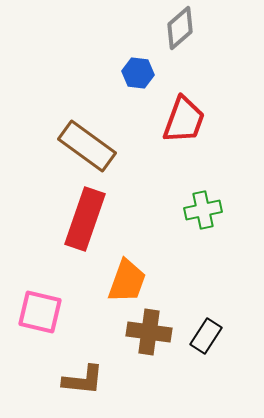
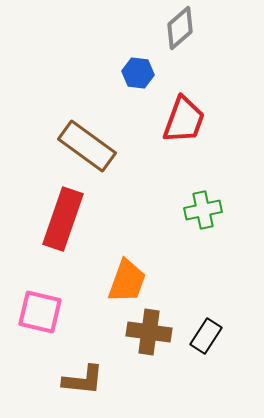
red rectangle: moved 22 px left
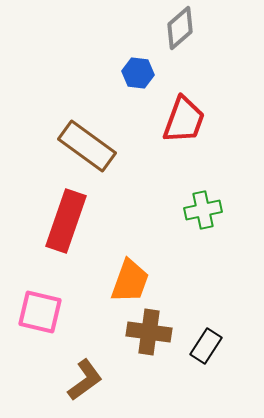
red rectangle: moved 3 px right, 2 px down
orange trapezoid: moved 3 px right
black rectangle: moved 10 px down
brown L-shape: moved 2 px right; rotated 42 degrees counterclockwise
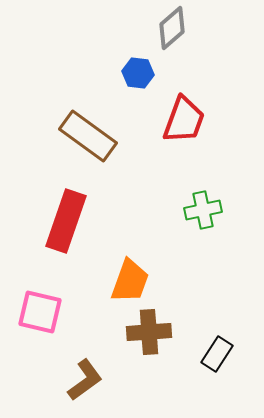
gray diamond: moved 8 px left
brown rectangle: moved 1 px right, 10 px up
brown cross: rotated 12 degrees counterclockwise
black rectangle: moved 11 px right, 8 px down
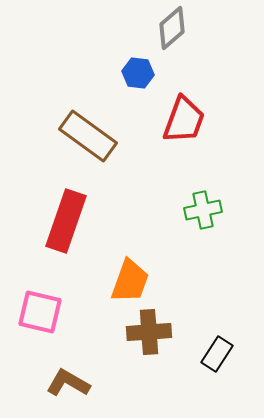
brown L-shape: moved 17 px left, 3 px down; rotated 114 degrees counterclockwise
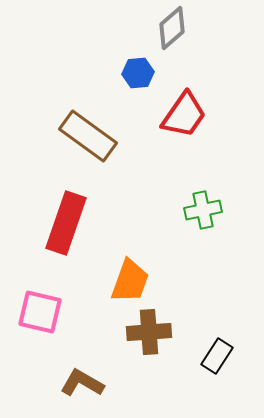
blue hexagon: rotated 12 degrees counterclockwise
red trapezoid: moved 5 px up; rotated 15 degrees clockwise
red rectangle: moved 2 px down
black rectangle: moved 2 px down
brown L-shape: moved 14 px right
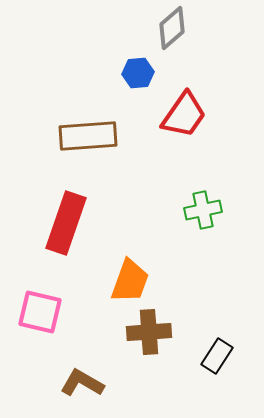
brown rectangle: rotated 40 degrees counterclockwise
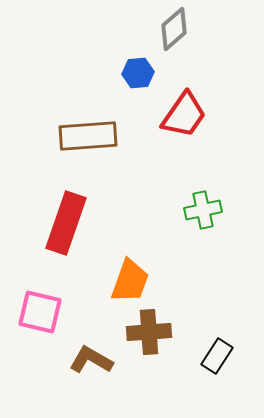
gray diamond: moved 2 px right, 1 px down
brown L-shape: moved 9 px right, 23 px up
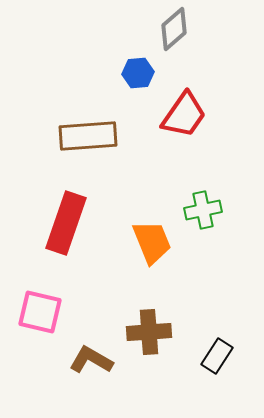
orange trapezoid: moved 22 px right, 39 px up; rotated 42 degrees counterclockwise
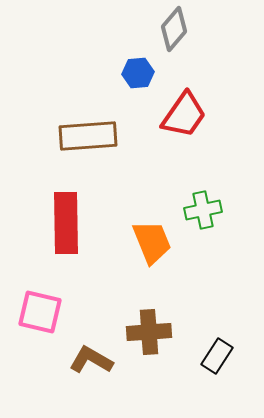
gray diamond: rotated 9 degrees counterclockwise
red rectangle: rotated 20 degrees counterclockwise
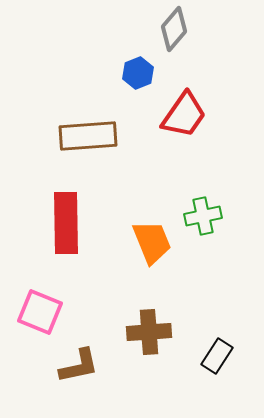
blue hexagon: rotated 16 degrees counterclockwise
green cross: moved 6 px down
pink square: rotated 9 degrees clockwise
brown L-shape: moved 12 px left, 6 px down; rotated 138 degrees clockwise
